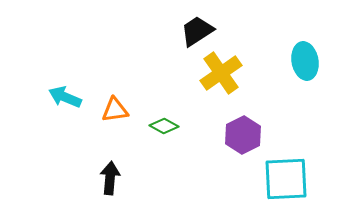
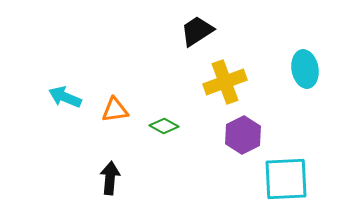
cyan ellipse: moved 8 px down
yellow cross: moved 4 px right, 9 px down; rotated 15 degrees clockwise
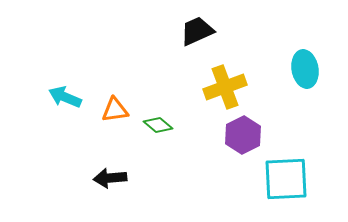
black trapezoid: rotated 9 degrees clockwise
yellow cross: moved 5 px down
green diamond: moved 6 px left, 1 px up; rotated 12 degrees clockwise
black arrow: rotated 100 degrees counterclockwise
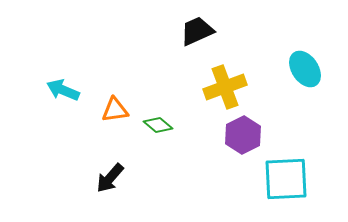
cyan ellipse: rotated 24 degrees counterclockwise
cyan arrow: moved 2 px left, 7 px up
black arrow: rotated 44 degrees counterclockwise
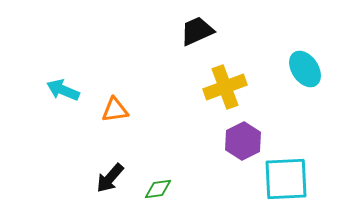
green diamond: moved 64 px down; rotated 48 degrees counterclockwise
purple hexagon: moved 6 px down
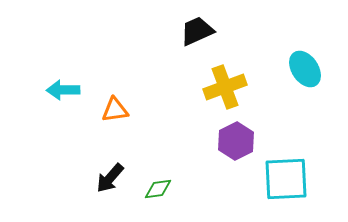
cyan arrow: rotated 24 degrees counterclockwise
purple hexagon: moved 7 px left
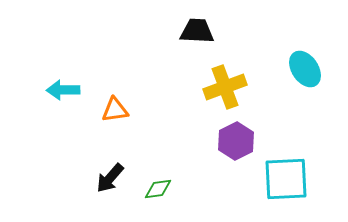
black trapezoid: rotated 27 degrees clockwise
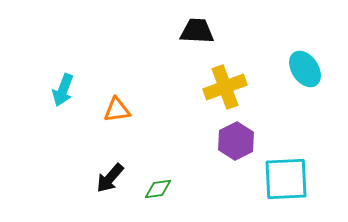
cyan arrow: rotated 68 degrees counterclockwise
orange triangle: moved 2 px right
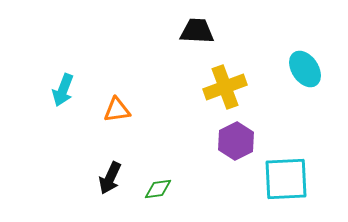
black arrow: rotated 16 degrees counterclockwise
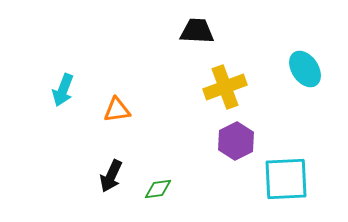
black arrow: moved 1 px right, 2 px up
